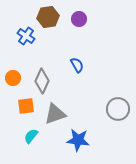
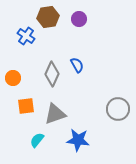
gray diamond: moved 10 px right, 7 px up
cyan semicircle: moved 6 px right, 4 px down
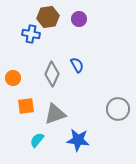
blue cross: moved 5 px right, 2 px up; rotated 24 degrees counterclockwise
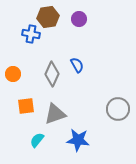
orange circle: moved 4 px up
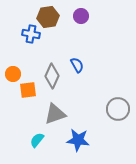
purple circle: moved 2 px right, 3 px up
gray diamond: moved 2 px down
orange square: moved 2 px right, 16 px up
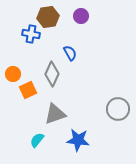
blue semicircle: moved 7 px left, 12 px up
gray diamond: moved 2 px up
orange square: rotated 18 degrees counterclockwise
